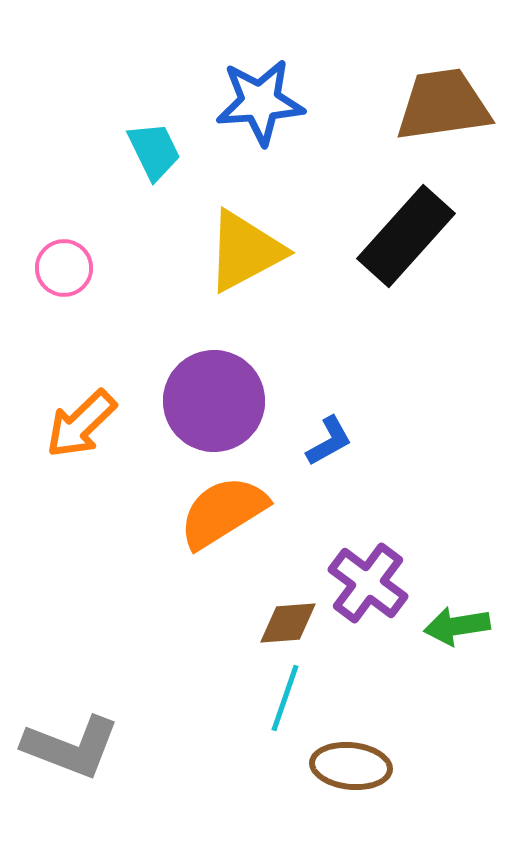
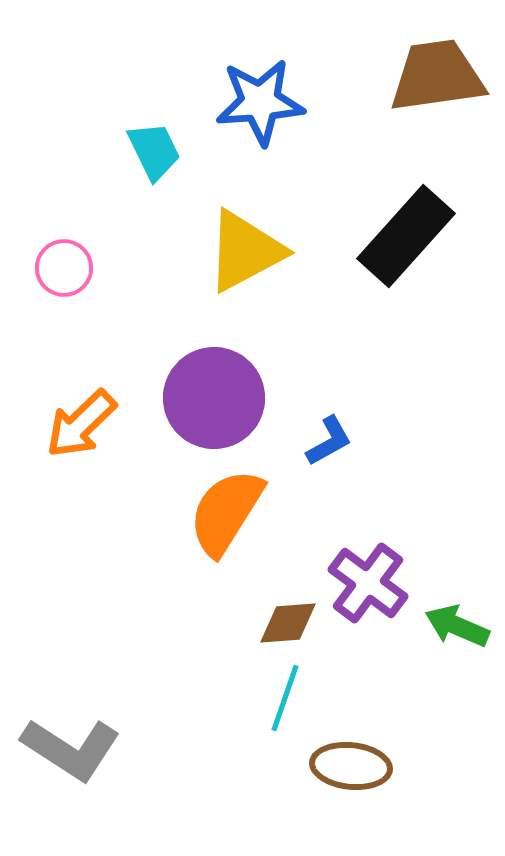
brown trapezoid: moved 6 px left, 29 px up
purple circle: moved 3 px up
orange semicircle: moved 3 px right; rotated 26 degrees counterclockwise
green arrow: rotated 32 degrees clockwise
gray L-shape: moved 2 px down; rotated 12 degrees clockwise
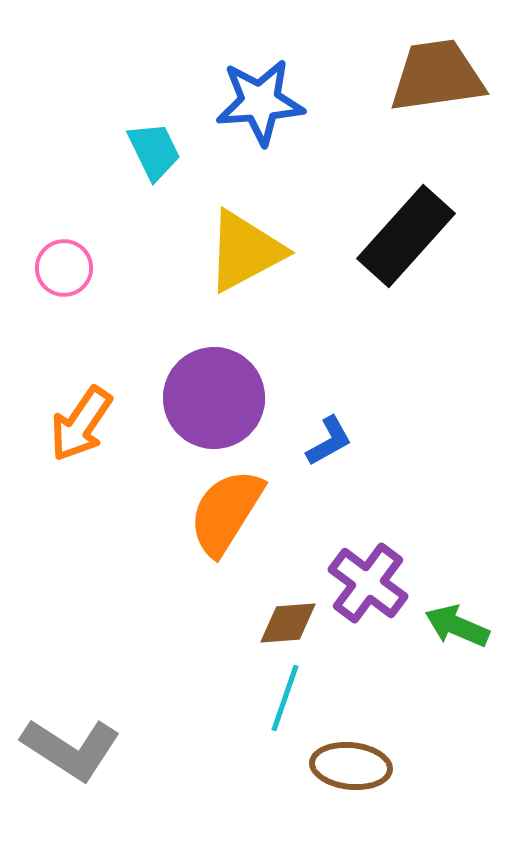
orange arrow: rotated 12 degrees counterclockwise
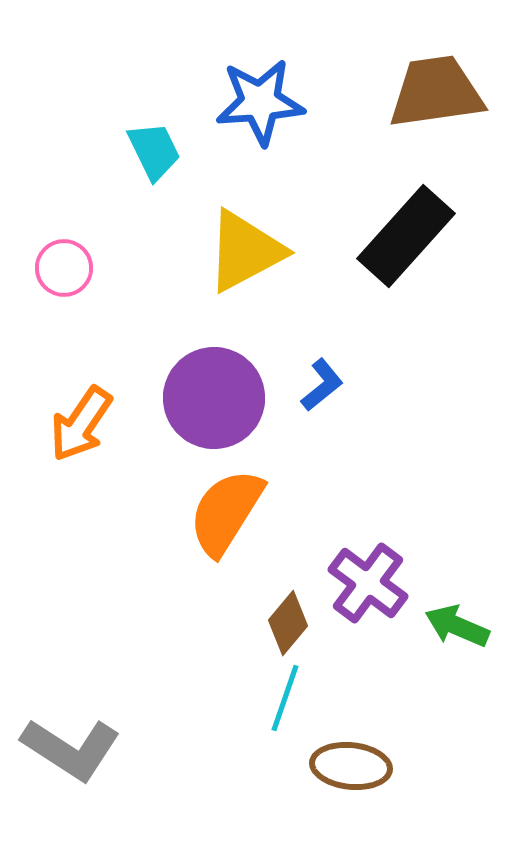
brown trapezoid: moved 1 px left, 16 px down
blue L-shape: moved 7 px left, 56 px up; rotated 10 degrees counterclockwise
brown diamond: rotated 46 degrees counterclockwise
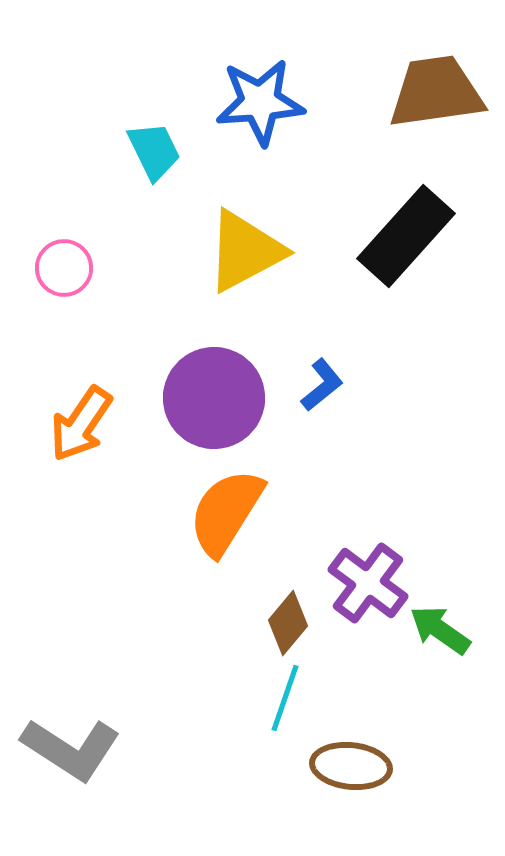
green arrow: moved 17 px left, 4 px down; rotated 12 degrees clockwise
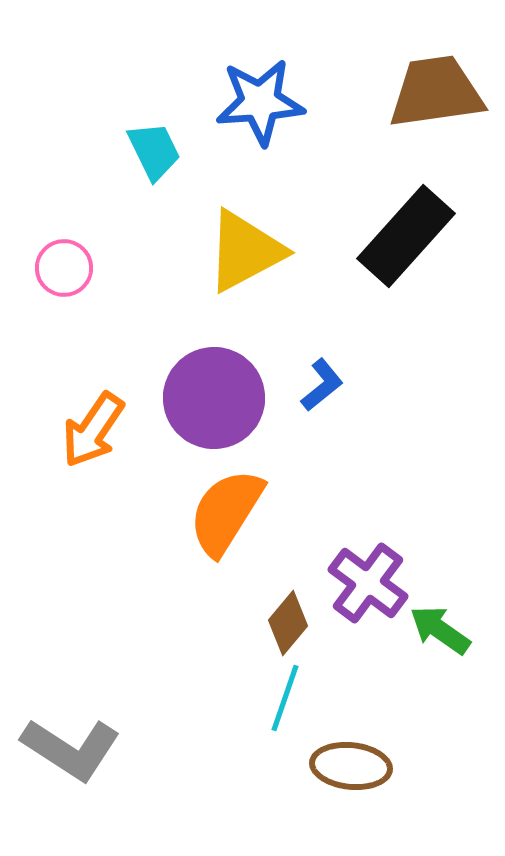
orange arrow: moved 12 px right, 6 px down
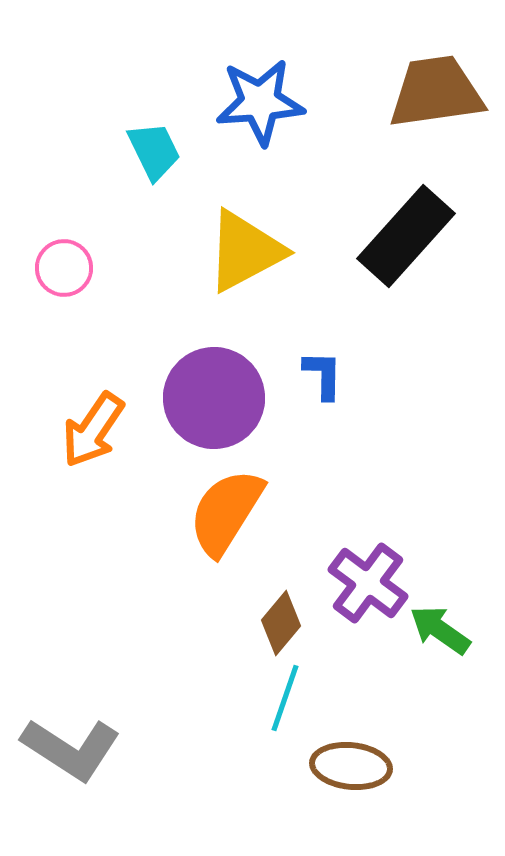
blue L-shape: moved 1 px right, 10 px up; rotated 50 degrees counterclockwise
brown diamond: moved 7 px left
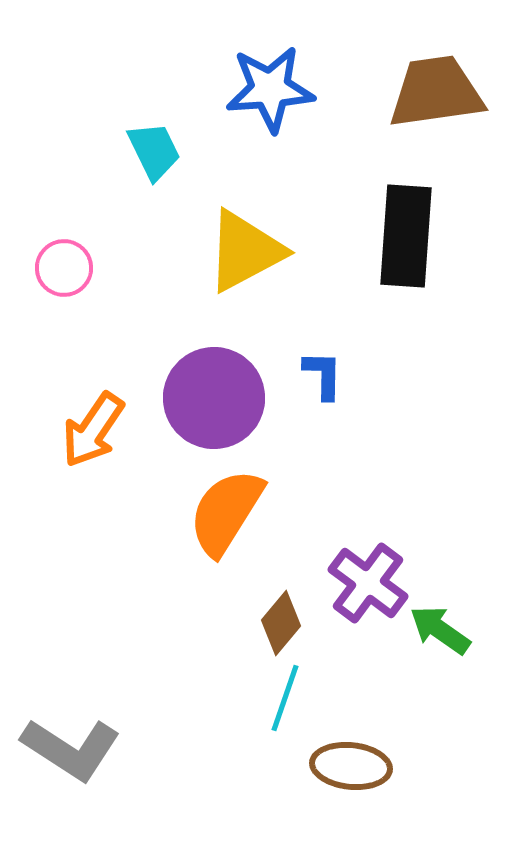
blue star: moved 10 px right, 13 px up
black rectangle: rotated 38 degrees counterclockwise
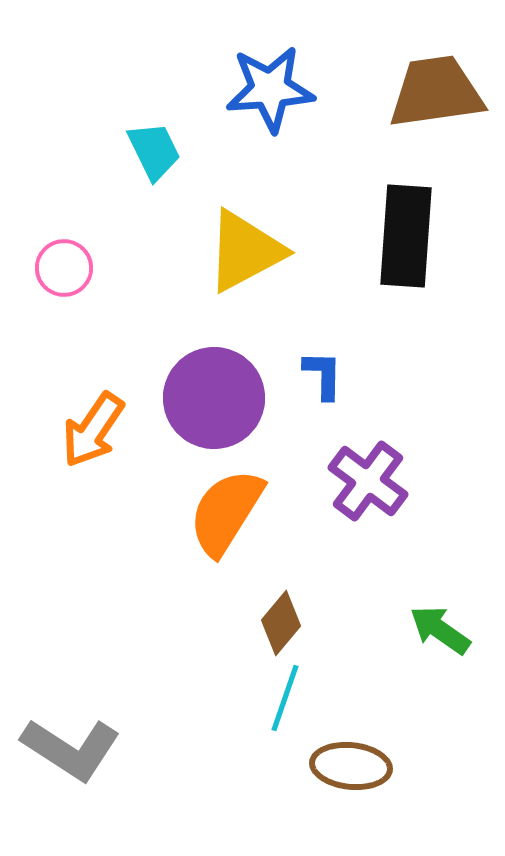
purple cross: moved 102 px up
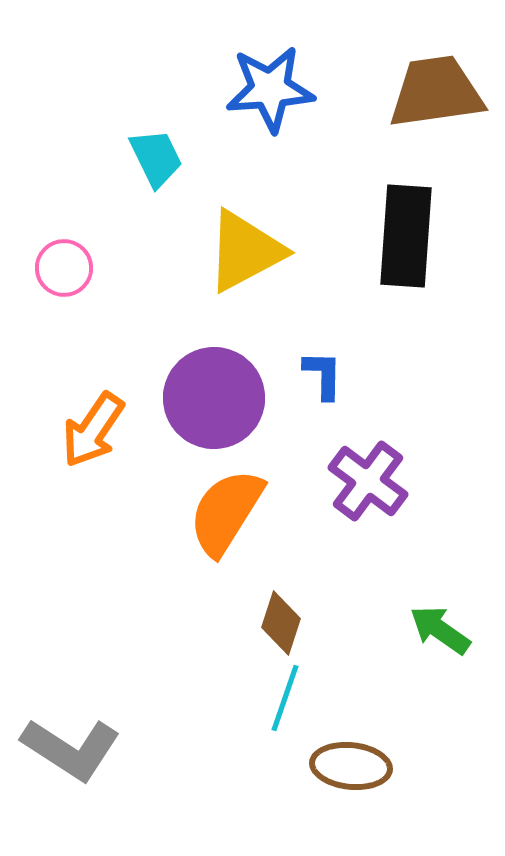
cyan trapezoid: moved 2 px right, 7 px down
brown diamond: rotated 22 degrees counterclockwise
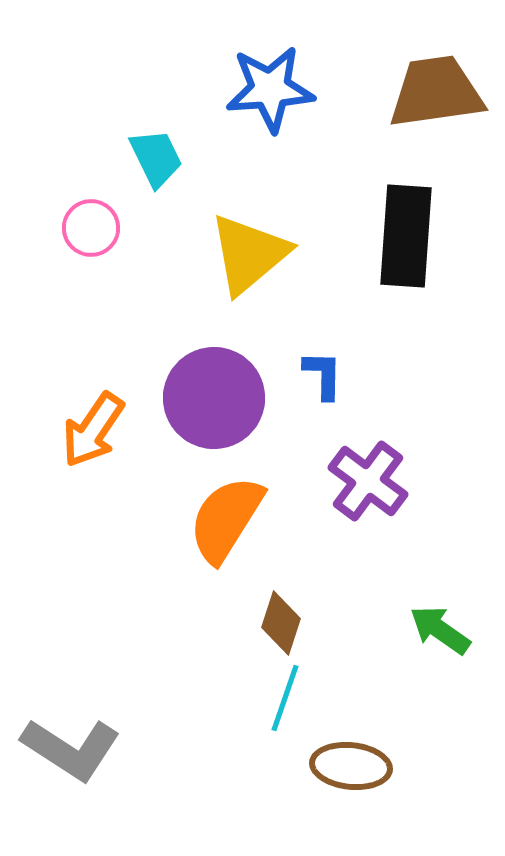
yellow triangle: moved 4 px right, 3 px down; rotated 12 degrees counterclockwise
pink circle: moved 27 px right, 40 px up
orange semicircle: moved 7 px down
